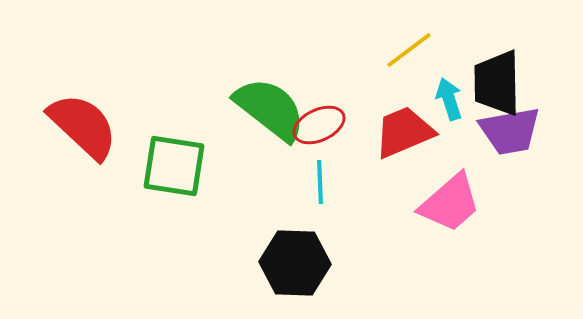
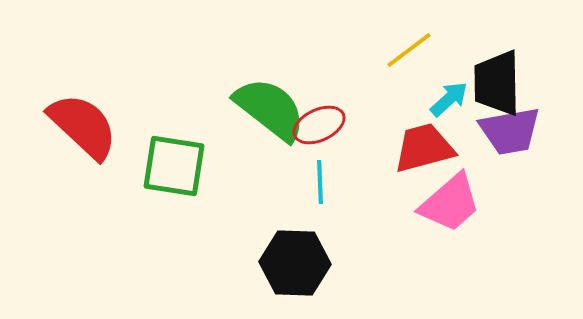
cyan arrow: rotated 66 degrees clockwise
red trapezoid: moved 20 px right, 16 px down; rotated 8 degrees clockwise
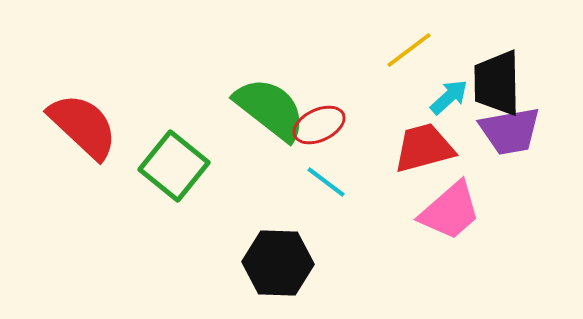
cyan arrow: moved 2 px up
green square: rotated 30 degrees clockwise
cyan line: moved 6 px right; rotated 51 degrees counterclockwise
pink trapezoid: moved 8 px down
black hexagon: moved 17 px left
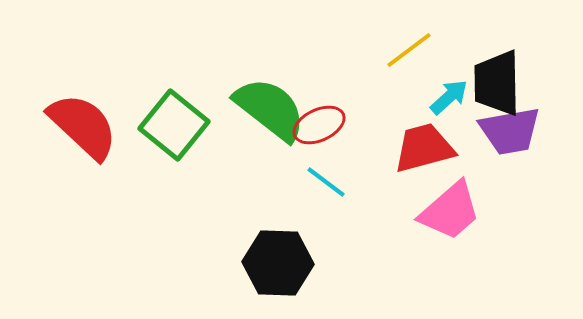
green square: moved 41 px up
